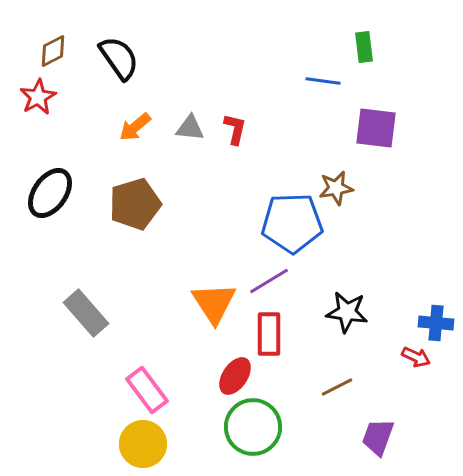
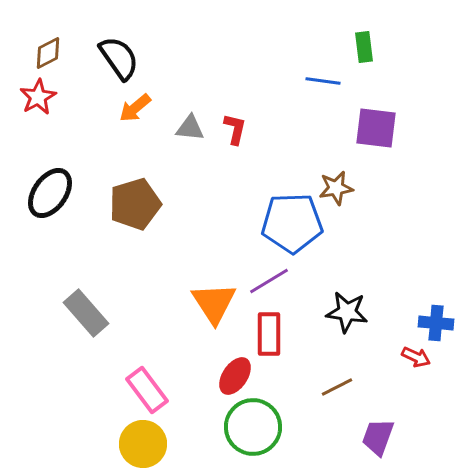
brown diamond: moved 5 px left, 2 px down
orange arrow: moved 19 px up
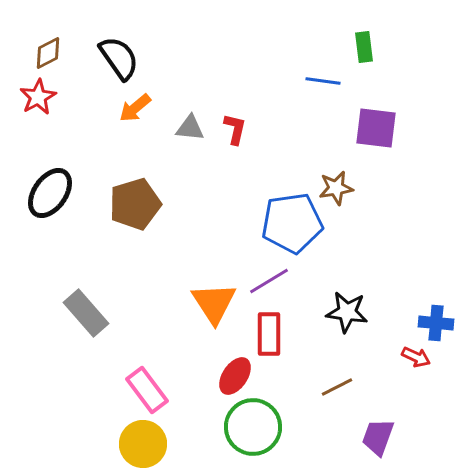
blue pentagon: rotated 6 degrees counterclockwise
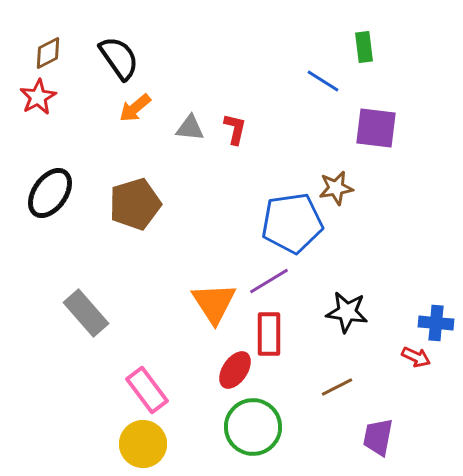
blue line: rotated 24 degrees clockwise
red ellipse: moved 6 px up
purple trapezoid: rotated 9 degrees counterclockwise
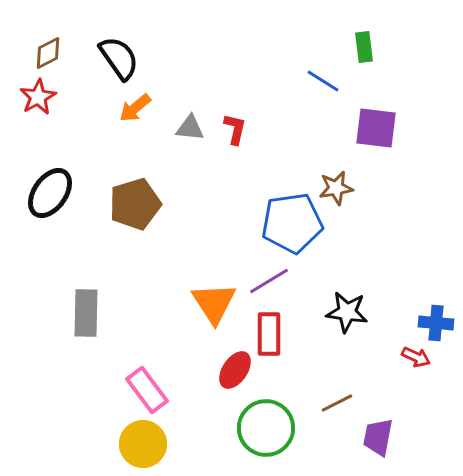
gray rectangle: rotated 42 degrees clockwise
brown line: moved 16 px down
green circle: moved 13 px right, 1 px down
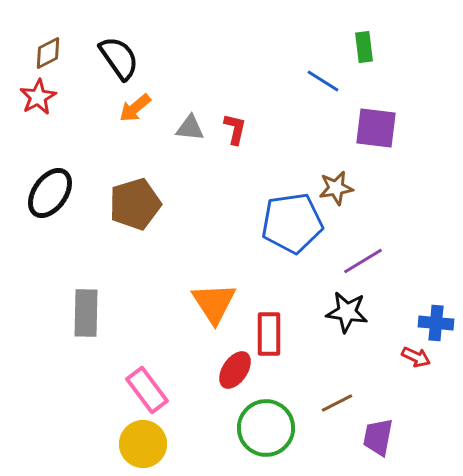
purple line: moved 94 px right, 20 px up
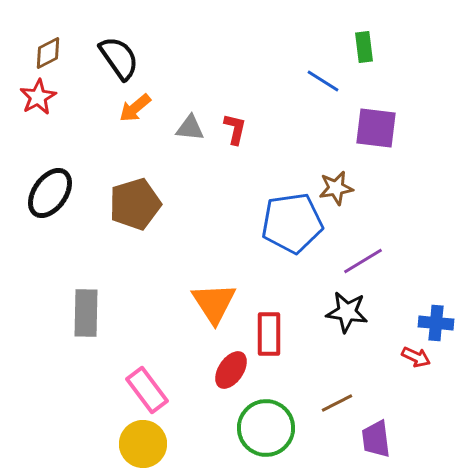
red ellipse: moved 4 px left
purple trapezoid: moved 2 px left, 2 px down; rotated 18 degrees counterclockwise
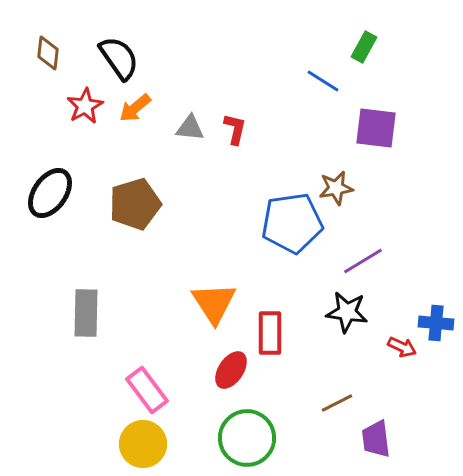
green rectangle: rotated 36 degrees clockwise
brown diamond: rotated 56 degrees counterclockwise
red star: moved 47 px right, 9 px down
red rectangle: moved 1 px right, 1 px up
red arrow: moved 14 px left, 10 px up
green circle: moved 19 px left, 10 px down
